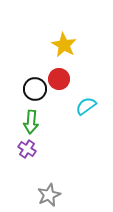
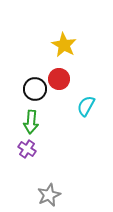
cyan semicircle: rotated 25 degrees counterclockwise
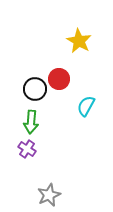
yellow star: moved 15 px right, 4 px up
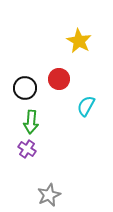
black circle: moved 10 px left, 1 px up
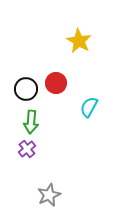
red circle: moved 3 px left, 4 px down
black circle: moved 1 px right, 1 px down
cyan semicircle: moved 3 px right, 1 px down
purple cross: rotated 18 degrees clockwise
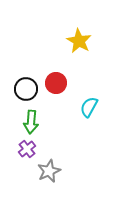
gray star: moved 24 px up
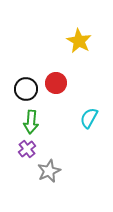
cyan semicircle: moved 11 px down
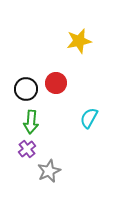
yellow star: rotated 30 degrees clockwise
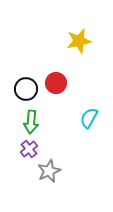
purple cross: moved 2 px right
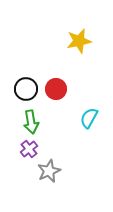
red circle: moved 6 px down
green arrow: rotated 15 degrees counterclockwise
